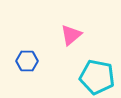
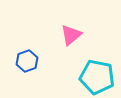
blue hexagon: rotated 20 degrees counterclockwise
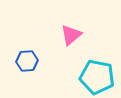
blue hexagon: rotated 15 degrees clockwise
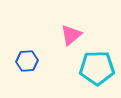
cyan pentagon: moved 9 px up; rotated 12 degrees counterclockwise
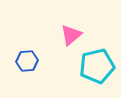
cyan pentagon: moved 2 px up; rotated 12 degrees counterclockwise
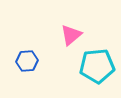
cyan pentagon: rotated 8 degrees clockwise
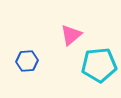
cyan pentagon: moved 2 px right, 1 px up
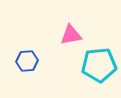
pink triangle: rotated 30 degrees clockwise
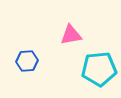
cyan pentagon: moved 4 px down
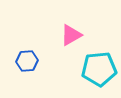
pink triangle: rotated 20 degrees counterclockwise
